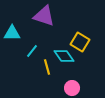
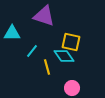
yellow square: moved 9 px left; rotated 18 degrees counterclockwise
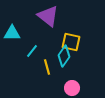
purple triangle: moved 4 px right; rotated 20 degrees clockwise
cyan diamond: rotated 70 degrees clockwise
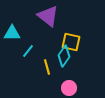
cyan line: moved 4 px left
pink circle: moved 3 px left
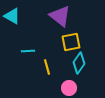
purple triangle: moved 12 px right
cyan triangle: moved 17 px up; rotated 30 degrees clockwise
yellow square: rotated 24 degrees counterclockwise
cyan line: rotated 48 degrees clockwise
cyan diamond: moved 15 px right, 7 px down
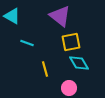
cyan line: moved 1 px left, 8 px up; rotated 24 degrees clockwise
cyan diamond: rotated 65 degrees counterclockwise
yellow line: moved 2 px left, 2 px down
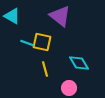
yellow square: moved 29 px left; rotated 24 degrees clockwise
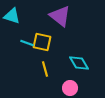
cyan triangle: rotated 12 degrees counterclockwise
pink circle: moved 1 px right
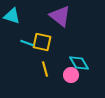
pink circle: moved 1 px right, 13 px up
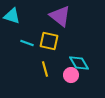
yellow square: moved 7 px right, 1 px up
